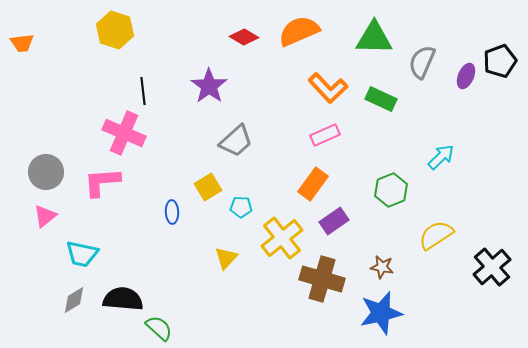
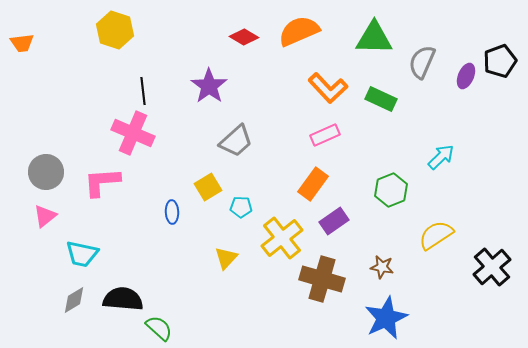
pink cross: moved 9 px right
blue star: moved 5 px right, 5 px down; rotated 12 degrees counterclockwise
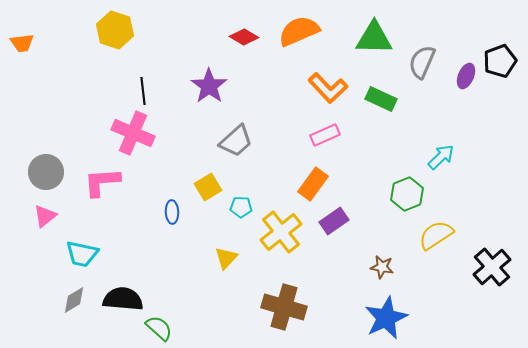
green hexagon: moved 16 px right, 4 px down
yellow cross: moved 1 px left, 6 px up
brown cross: moved 38 px left, 28 px down
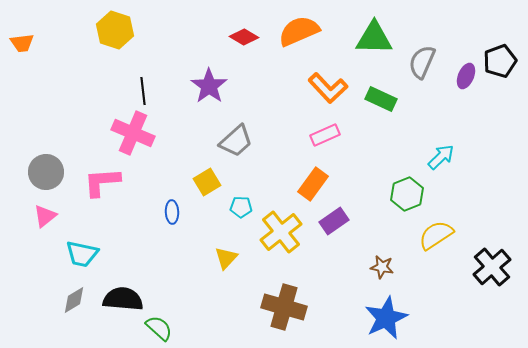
yellow square: moved 1 px left, 5 px up
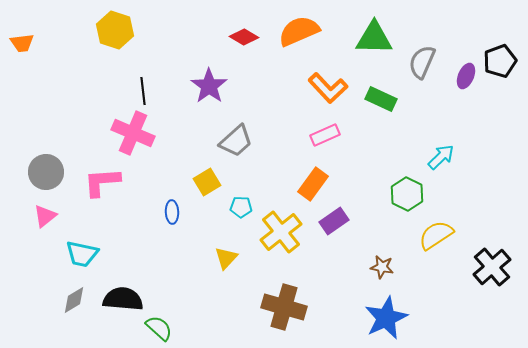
green hexagon: rotated 12 degrees counterclockwise
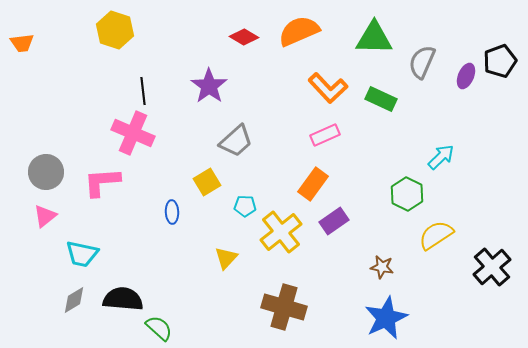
cyan pentagon: moved 4 px right, 1 px up
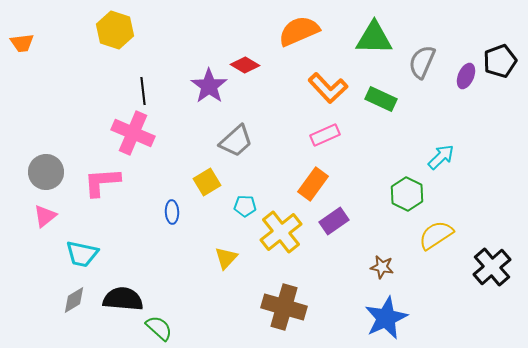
red diamond: moved 1 px right, 28 px down
